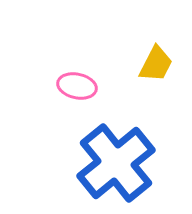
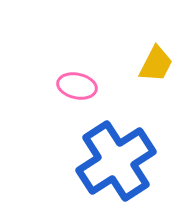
blue cross: moved 2 px up; rotated 6 degrees clockwise
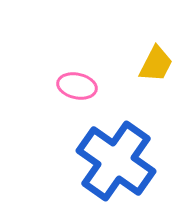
blue cross: rotated 22 degrees counterclockwise
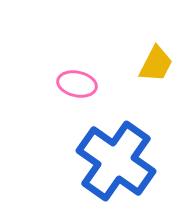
pink ellipse: moved 2 px up
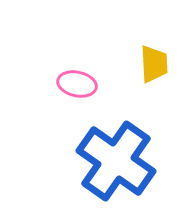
yellow trapezoid: moved 2 px left; rotated 30 degrees counterclockwise
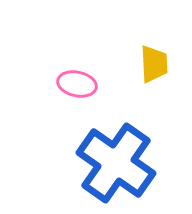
blue cross: moved 2 px down
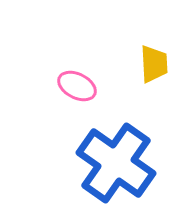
pink ellipse: moved 2 px down; rotated 15 degrees clockwise
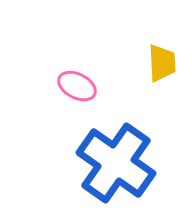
yellow trapezoid: moved 8 px right, 1 px up
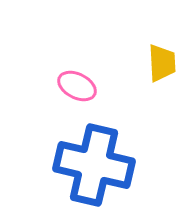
blue cross: moved 22 px left, 2 px down; rotated 22 degrees counterclockwise
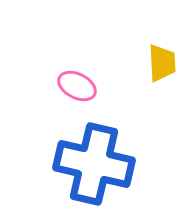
blue cross: moved 1 px up
